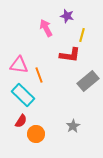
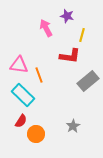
red L-shape: moved 1 px down
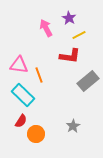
purple star: moved 2 px right, 2 px down; rotated 16 degrees clockwise
yellow line: moved 3 px left; rotated 48 degrees clockwise
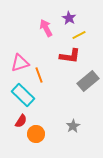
pink triangle: moved 1 px right, 2 px up; rotated 24 degrees counterclockwise
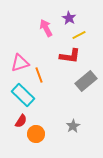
gray rectangle: moved 2 px left
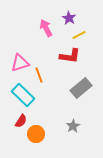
gray rectangle: moved 5 px left, 7 px down
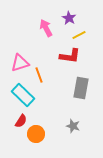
gray rectangle: rotated 40 degrees counterclockwise
gray star: rotated 24 degrees counterclockwise
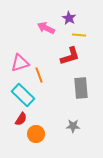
pink arrow: rotated 36 degrees counterclockwise
yellow line: rotated 32 degrees clockwise
red L-shape: rotated 25 degrees counterclockwise
gray rectangle: rotated 15 degrees counterclockwise
red semicircle: moved 2 px up
gray star: rotated 16 degrees counterclockwise
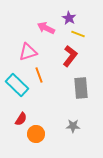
yellow line: moved 1 px left, 1 px up; rotated 16 degrees clockwise
red L-shape: rotated 35 degrees counterclockwise
pink triangle: moved 8 px right, 11 px up
cyan rectangle: moved 6 px left, 10 px up
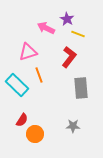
purple star: moved 2 px left, 1 px down
red L-shape: moved 1 px left, 1 px down
red semicircle: moved 1 px right, 1 px down
orange circle: moved 1 px left
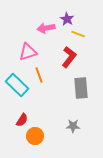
pink arrow: rotated 36 degrees counterclockwise
orange circle: moved 2 px down
